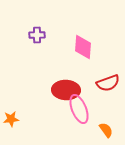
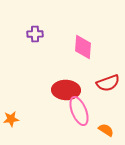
purple cross: moved 2 px left, 1 px up
pink ellipse: moved 2 px down
orange semicircle: rotated 21 degrees counterclockwise
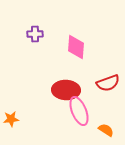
pink diamond: moved 7 px left
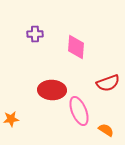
red ellipse: moved 14 px left
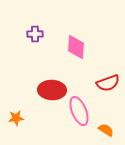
orange star: moved 5 px right, 1 px up
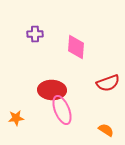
pink ellipse: moved 17 px left, 1 px up
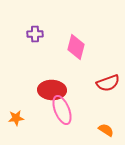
pink diamond: rotated 10 degrees clockwise
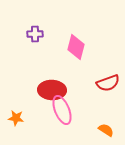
orange star: rotated 14 degrees clockwise
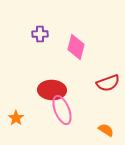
purple cross: moved 5 px right
orange star: rotated 28 degrees clockwise
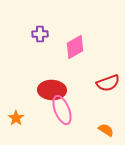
pink diamond: moved 1 px left; rotated 45 degrees clockwise
